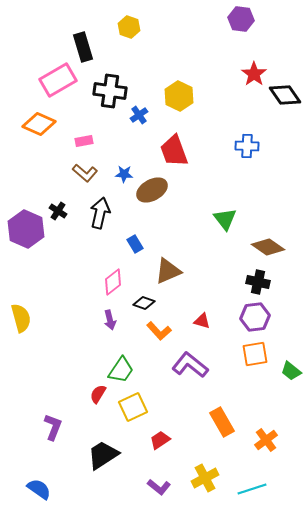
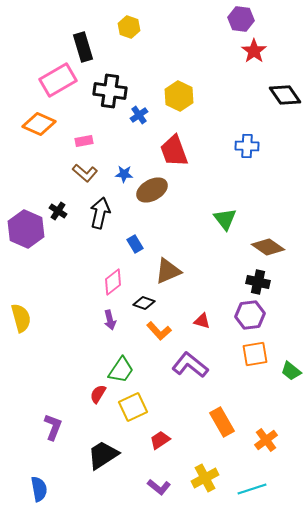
red star at (254, 74): moved 23 px up
purple hexagon at (255, 317): moved 5 px left, 2 px up
blue semicircle at (39, 489): rotated 45 degrees clockwise
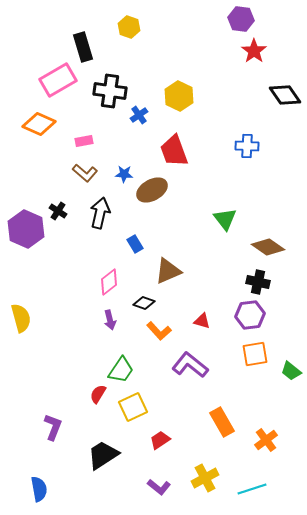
pink diamond at (113, 282): moved 4 px left
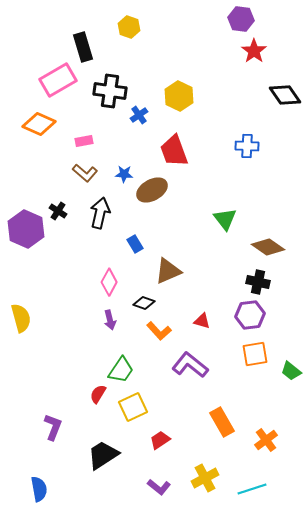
pink diamond at (109, 282): rotated 24 degrees counterclockwise
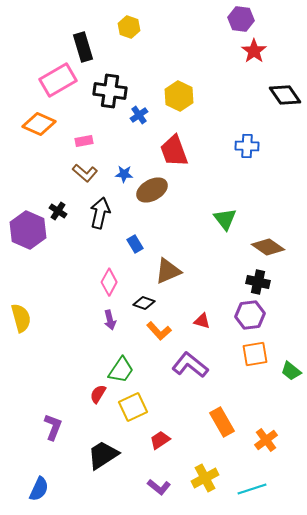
purple hexagon at (26, 229): moved 2 px right, 1 px down
blue semicircle at (39, 489): rotated 35 degrees clockwise
